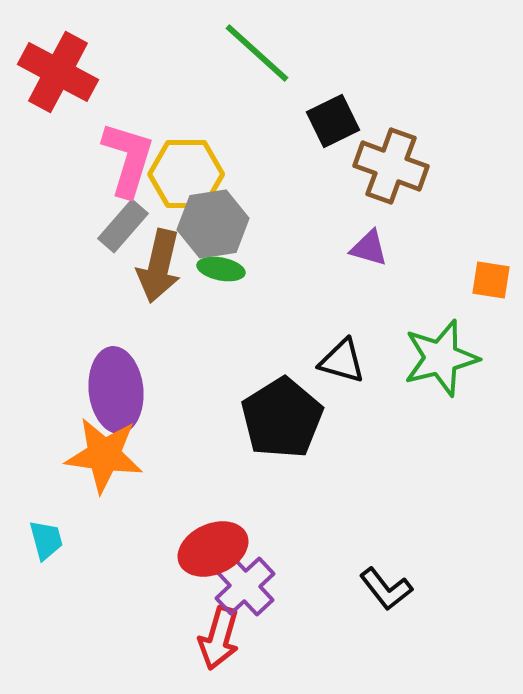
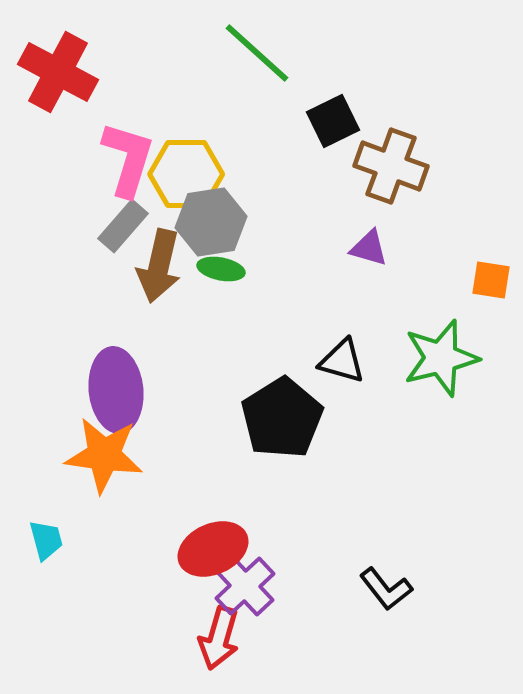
gray hexagon: moved 2 px left, 2 px up
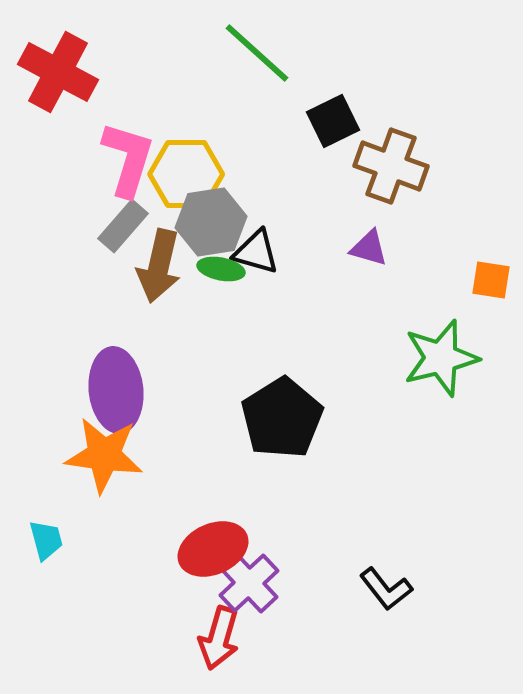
black triangle: moved 86 px left, 109 px up
purple cross: moved 4 px right, 3 px up
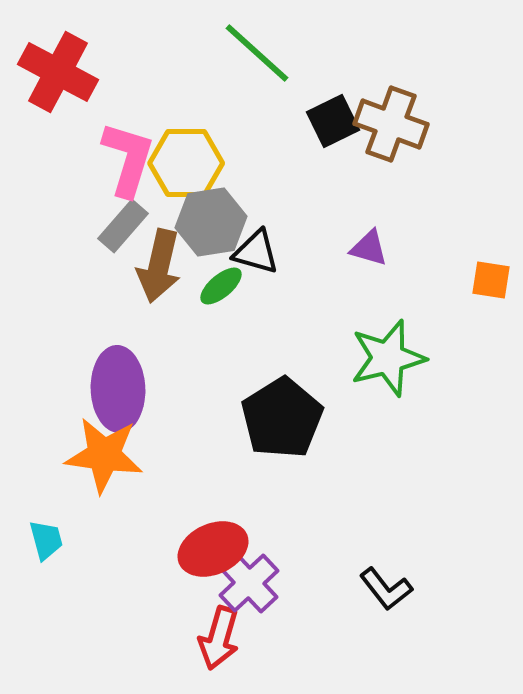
brown cross: moved 42 px up
yellow hexagon: moved 11 px up
green ellipse: moved 17 px down; rotated 51 degrees counterclockwise
green star: moved 53 px left
purple ellipse: moved 2 px right, 1 px up; rotated 4 degrees clockwise
